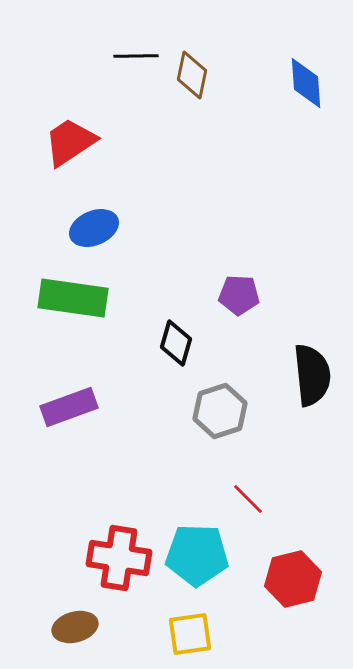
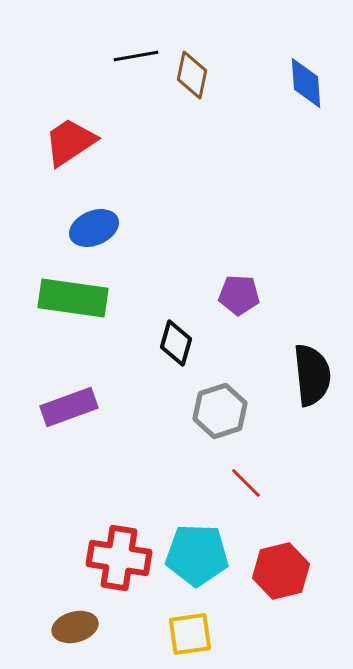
black line: rotated 9 degrees counterclockwise
red line: moved 2 px left, 16 px up
red hexagon: moved 12 px left, 8 px up
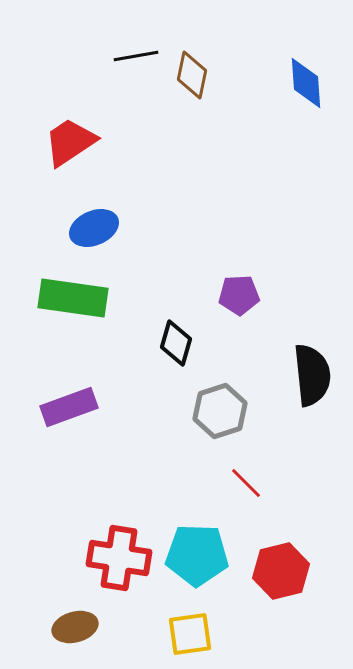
purple pentagon: rotated 6 degrees counterclockwise
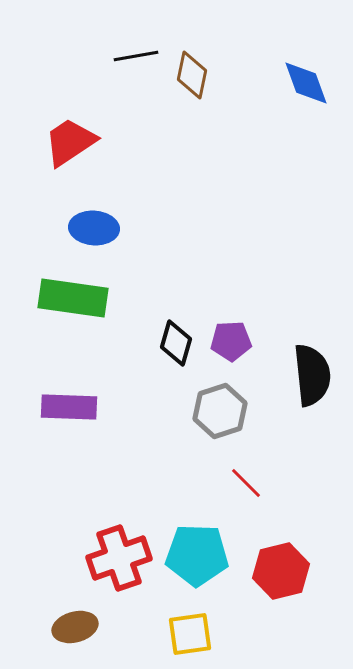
blue diamond: rotated 16 degrees counterclockwise
blue ellipse: rotated 27 degrees clockwise
purple pentagon: moved 8 px left, 46 px down
purple rectangle: rotated 22 degrees clockwise
red cross: rotated 28 degrees counterclockwise
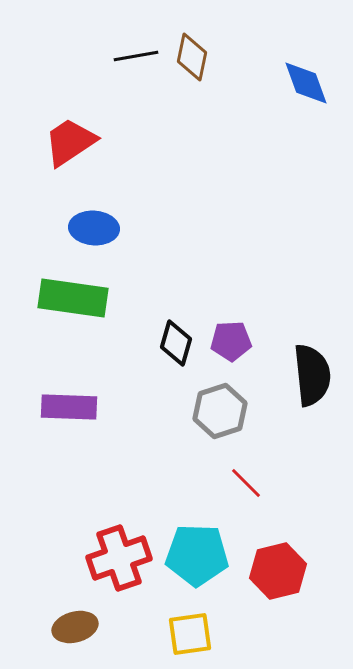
brown diamond: moved 18 px up
red hexagon: moved 3 px left
